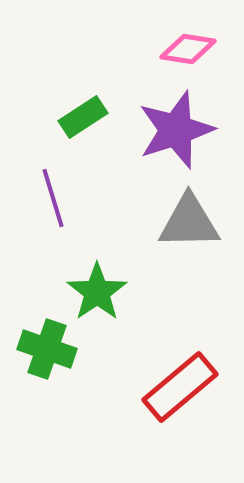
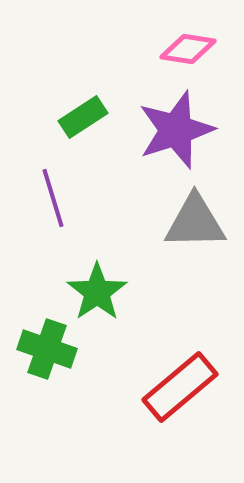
gray triangle: moved 6 px right
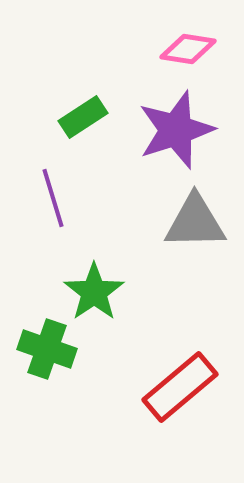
green star: moved 3 px left
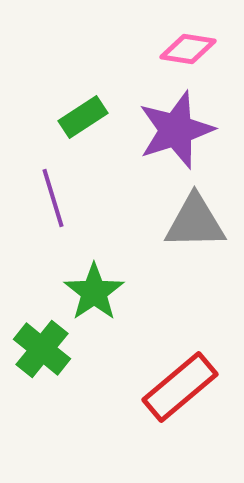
green cross: moved 5 px left; rotated 20 degrees clockwise
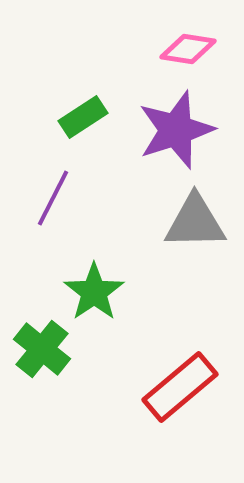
purple line: rotated 44 degrees clockwise
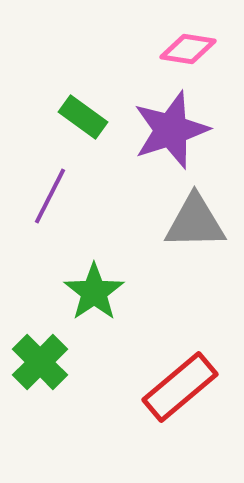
green rectangle: rotated 69 degrees clockwise
purple star: moved 5 px left
purple line: moved 3 px left, 2 px up
green cross: moved 2 px left, 13 px down; rotated 6 degrees clockwise
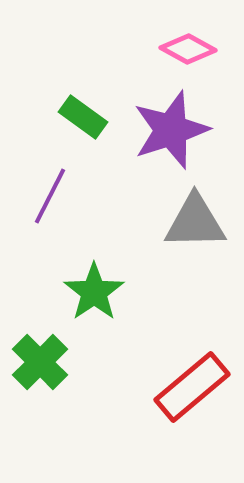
pink diamond: rotated 20 degrees clockwise
red rectangle: moved 12 px right
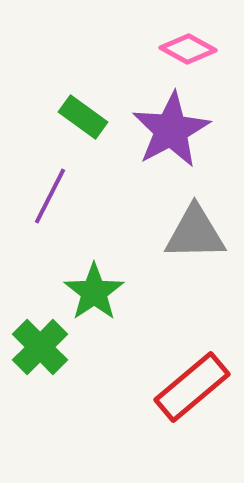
purple star: rotated 10 degrees counterclockwise
gray triangle: moved 11 px down
green cross: moved 15 px up
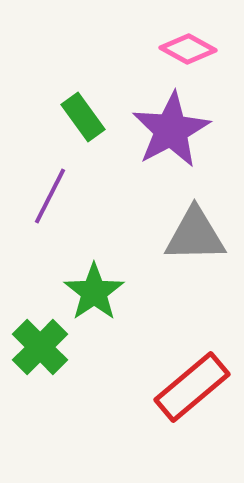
green rectangle: rotated 18 degrees clockwise
gray triangle: moved 2 px down
